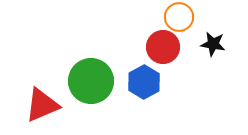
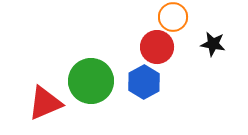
orange circle: moved 6 px left
red circle: moved 6 px left
red triangle: moved 3 px right, 2 px up
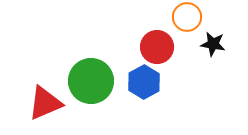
orange circle: moved 14 px right
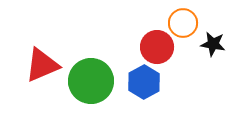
orange circle: moved 4 px left, 6 px down
red triangle: moved 3 px left, 38 px up
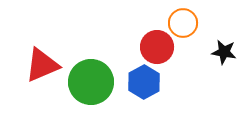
black star: moved 11 px right, 8 px down
green circle: moved 1 px down
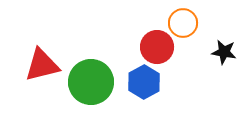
red triangle: rotated 9 degrees clockwise
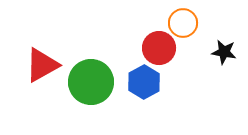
red circle: moved 2 px right, 1 px down
red triangle: rotated 15 degrees counterclockwise
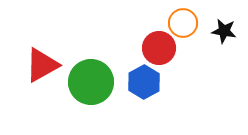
black star: moved 21 px up
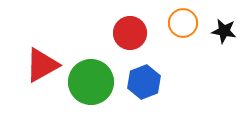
red circle: moved 29 px left, 15 px up
blue hexagon: rotated 8 degrees clockwise
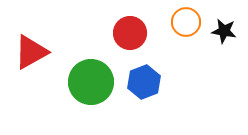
orange circle: moved 3 px right, 1 px up
red triangle: moved 11 px left, 13 px up
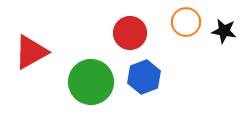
blue hexagon: moved 5 px up
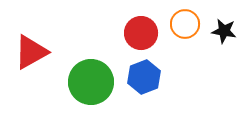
orange circle: moved 1 px left, 2 px down
red circle: moved 11 px right
